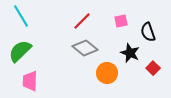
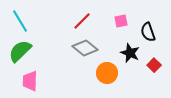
cyan line: moved 1 px left, 5 px down
red square: moved 1 px right, 3 px up
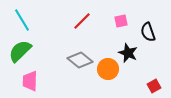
cyan line: moved 2 px right, 1 px up
gray diamond: moved 5 px left, 12 px down
black star: moved 2 px left
red square: moved 21 px down; rotated 16 degrees clockwise
orange circle: moved 1 px right, 4 px up
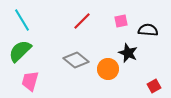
black semicircle: moved 2 px up; rotated 114 degrees clockwise
gray diamond: moved 4 px left
pink trapezoid: rotated 15 degrees clockwise
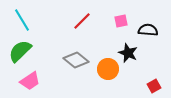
pink trapezoid: rotated 140 degrees counterclockwise
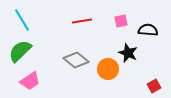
red line: rotated 36 degrees clockwise
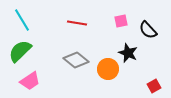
red line: moved 5 px left, 2 px down; rotated 18 degrees clockwise
black semicircle: rotated 138 degrees counterclockwise
